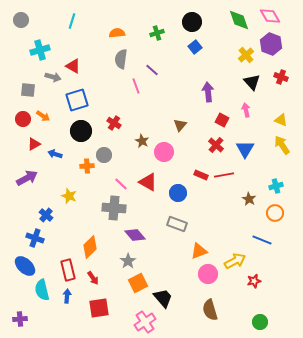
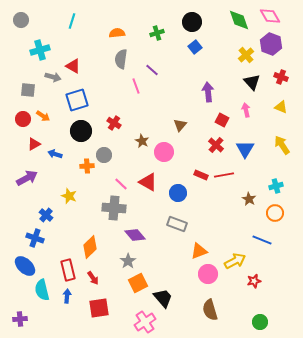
yellow triangle at (281, 120): moved 13 px up
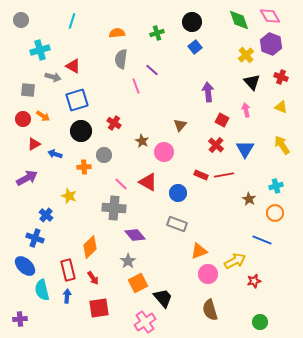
orange cross at (87, 166): moved 3 px left, 1 px down
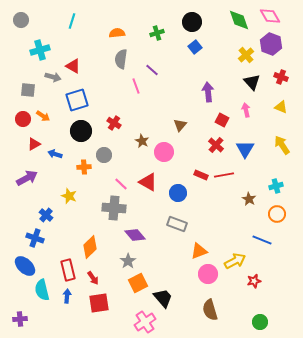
orange circle at (275, 213): moved 2 px right, 1 px down
red square at (99, 308): moved 5 px up
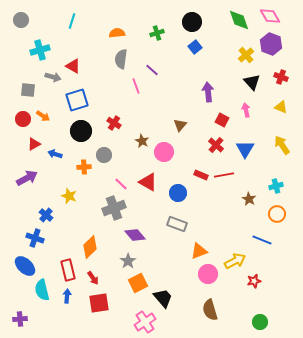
gray cross at (114, 208): rotated 25 degrees counterclockwise
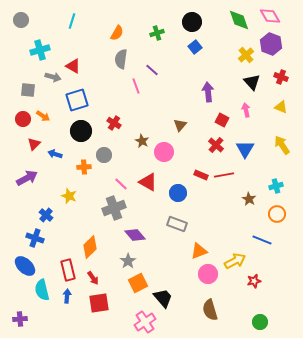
orange semicircle at (117, 33): rotated 126 degrees clockwise
red triangle at (34, 144): rotated 16 degrees counterclockwise
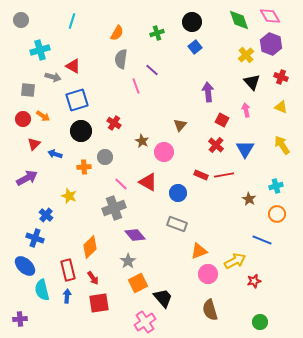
gray circle at (104, 155): moved 1 px right, 2 px down
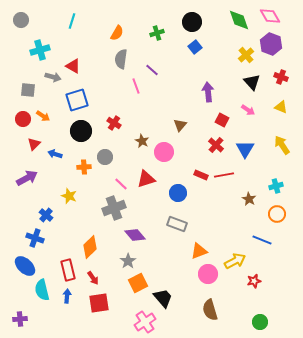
pink arrow at (246, 110): moved 2 px right; rotated 136 degrees clockwise
red triangle at (148, 182): moved 2 px left, 3 px up; rotated 48 degrees counterclockwise
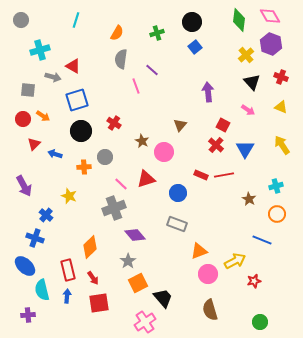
green diamond at (239, 20): rotated 25 degrees clockwise
cyan line at (72, 21): moved 4 px right, 1 px up
red square at (222, 120): moved 1 px right, 5 px down
purple arrow at (27, 178): moved 3 px left, 8 px down; rotated 90 degrees clockwise
purple cross at (20, 319): moved 8 px right, 4 px up
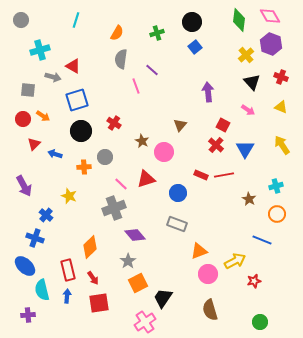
black trapezoid at (163, 298): rotated 105 degrees counterclockwise
